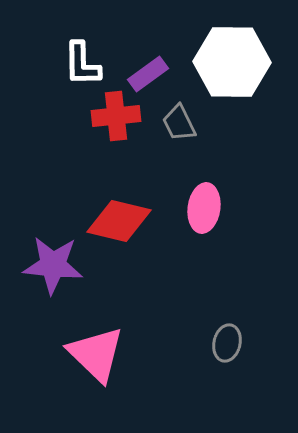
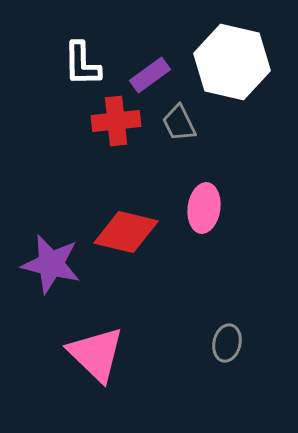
white hexagon: rotated 12 degrees clockwise
purple rectangle: moved 2 px right, 1 px down
red cross: moved 5 px down
red diamond: moved 7 px right, 11 px down
purple star: moved 2 px left, 1 px up; rotated 8 degrees clockwise
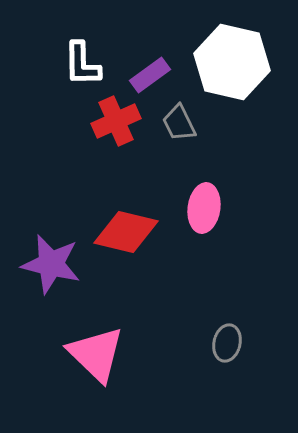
red cross: rotated 18 degrees counterclockwise
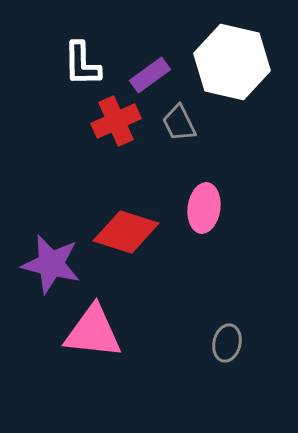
red diamond: rotated 4 degrees clockwise
pink triangle: moved 3 px left, 22 px up; rotated 38 degrees counterclockwise
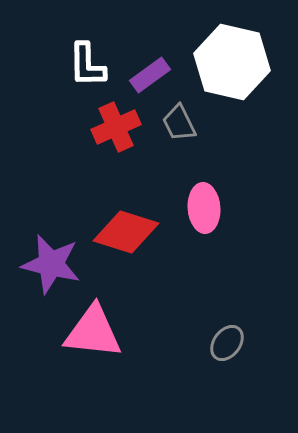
white L-shape: moved 5 px right, 1 px down
red cross: moved 6 px down
pink ellipse: rotated 12 degrees counterclockwise
gray ellipse: rotated 24 degrees clockwise
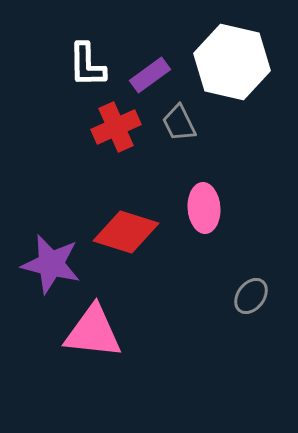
gray ellipse: moved 24 px right, 47 px up
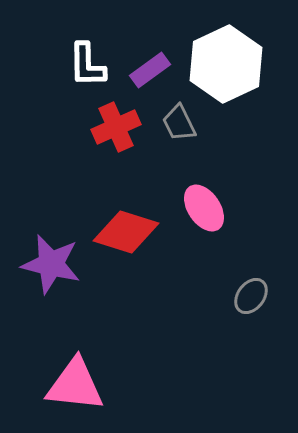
white hexagon: moved 6 px left, 2 px down; rotated 22 degrees clockwise
purple rectangle: moved 5 px up
pink ellipse: rotated 30 degrees counterclockwise
pink triangle: moved 18 px left, 53 px down
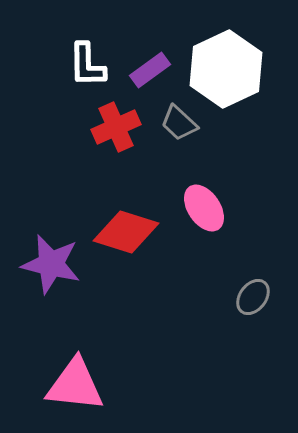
white hexagon: moved 5 px down
gray trapezoid: rotated 21 degrees counterclockwise
gray ellipse: moved 2 px right, 1 px down
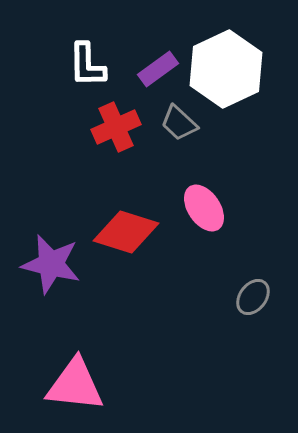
purple rectangle: moved 8 px right, 1 px up
